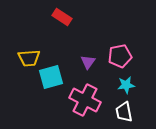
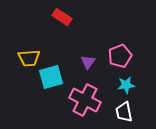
pink pentagon: rotated 10 degrees counterclockwise
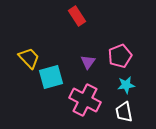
red rectangle: moved 15 px right, 1 px up; rotated 24 degrees clockwise
yellow trapezoid: rotated 130 degrees counterclockwise
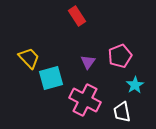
cyan square: moved 1 px down
cyan star: moved 9 px right; rotated 24 degrees counterclockwise
white trapezoid: moved 2 px left
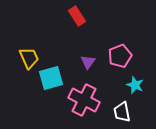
yellow trapezoid: rotated 20 degrees clockwise
cyan star: rotated 18 degrees counterclockwise
pink cross: moved 1 px left
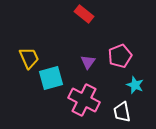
red rectangle: moved 7 px right, 2 px up; rotated 18 degrees counterclockwise
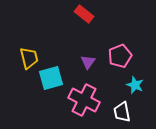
yellow trapezoid: rotated 10 degrees clockwise
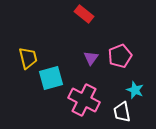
yellow trapezoid: moved 1 px left
purple triangle: moved 3 px right, 4 px up
cyan star: moved 5 px down
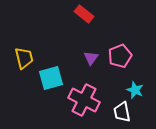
yellow trapezoid: moved 4 px left
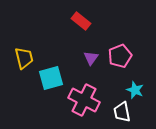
red rectangle: moved 3 px left, 7 px down
